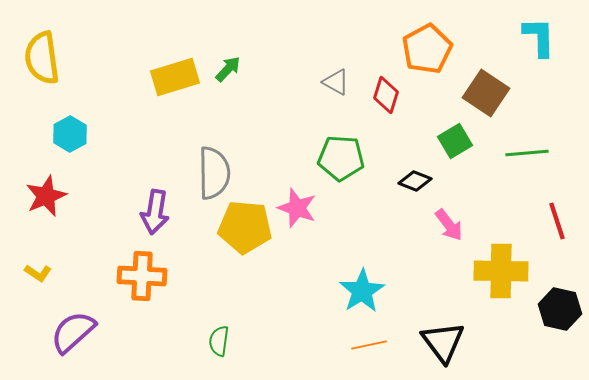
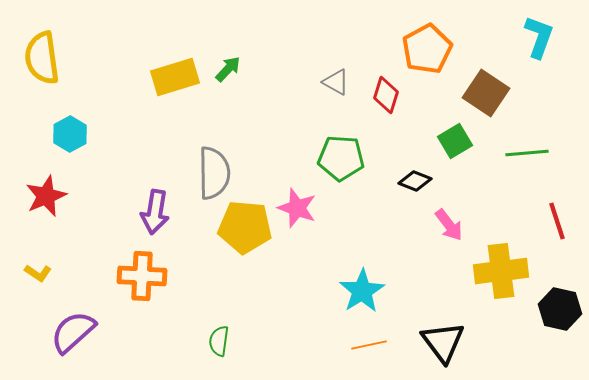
cyan L-shape: rotated 21 degrees clockwise
yellow cross: rotated 8 degrees counterclockwise
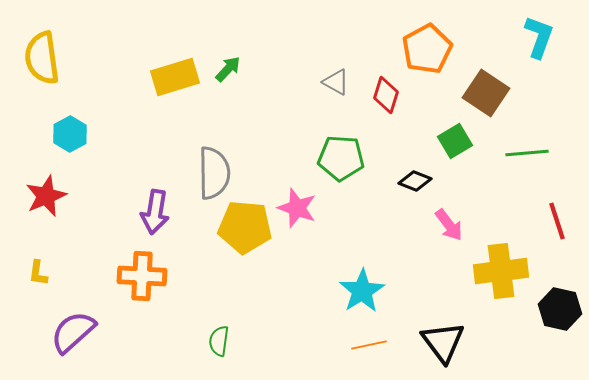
yellow L-shape: rotated 64 degrees clockwise
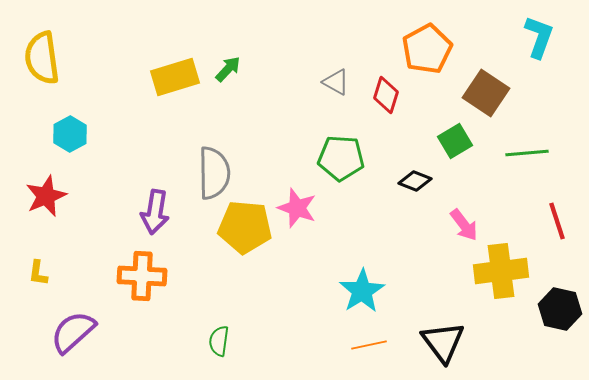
pink arrow: moved 15 px right
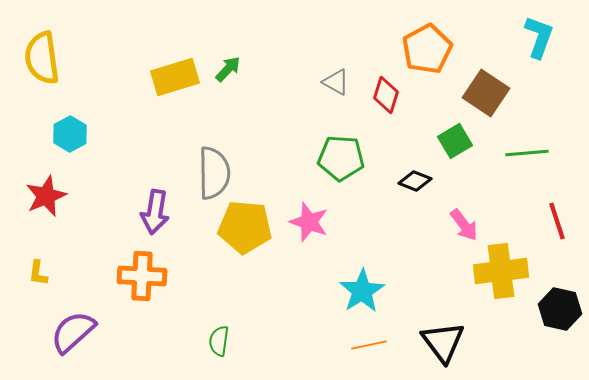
pink star: moved 12 px right, 14 px down
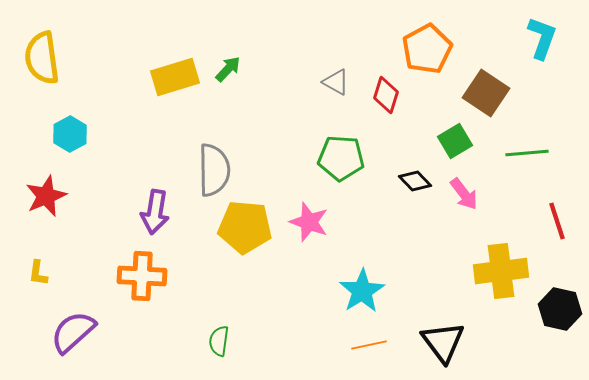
cyan L-shape: moved 3 px right, 1 px down
gray semicircle: moved 3 px up
black diamond: rotated 24 degrees clockwise
pink arrow: moved 31 px up
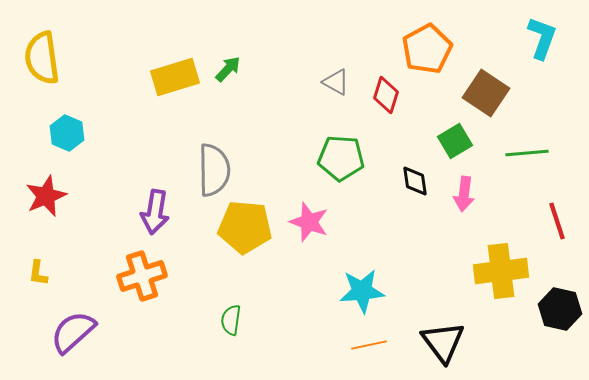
cyan hexagon: moved 3 px left, 1 px up; rotated 8 degrees counterclockwise
black diamond: rotated 36 degrees clockwise
pink arrow: rotated 44 degrees clockwise
orange cross: rotated 21 degrees counterclockwise
cyan star: rotated 27 degrees clockwise
green semicircle: moved 12 px right, 21 px up
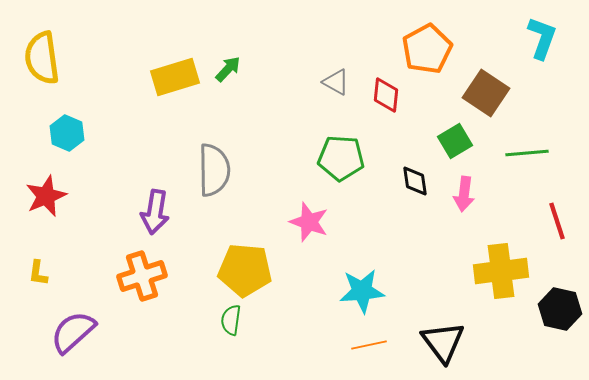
red diamond: rotated 12 degrees counterclockwise
yellow pentagon: moved 43 px down
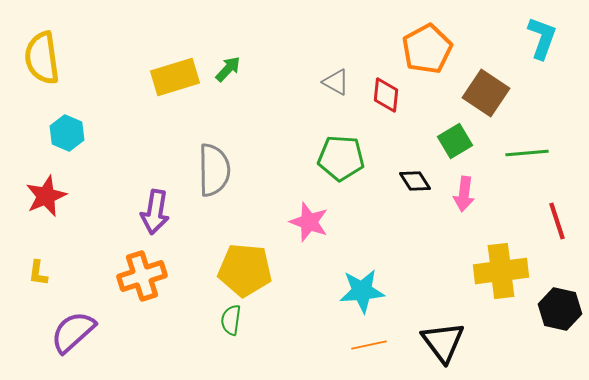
black diamond: rotated 24 degrees counterclockwise
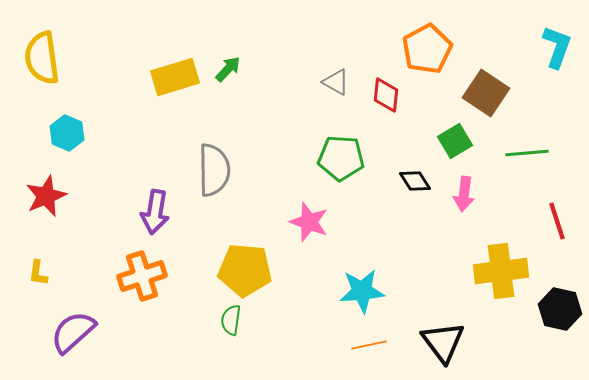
cyan L-shape: moved 15 px right, 9 px down
